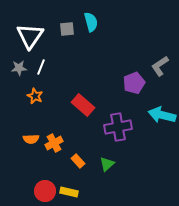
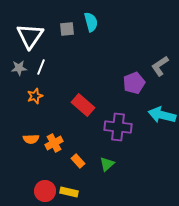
orange star: rotated 28 degrees clockwise
purple cross: rotated 16 degrees clockwise
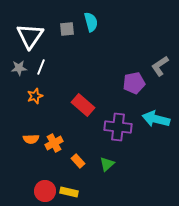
purple pentagon: rotated 10 degrees clockwise
cyan arrow: moved 6 px left, 4 px down
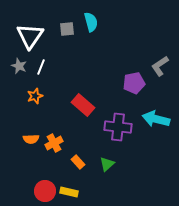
gray star: moved 2 px up; rotated 28 degrees clockwise
orange rectangle: moved 1 px down
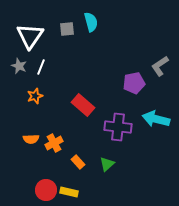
red circle: moved 1 px right, 1 px up
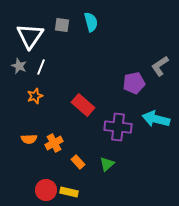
gray square: moved 5 px left, 4 px up; rotated 14 degrees clockwise
orange semicircle: moved 2 px left
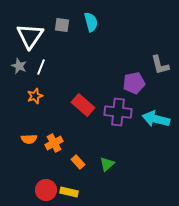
gray L-shape: moved 1 px up; rotated 70 degrees counterclockwise
purple cross: moved 15 px up
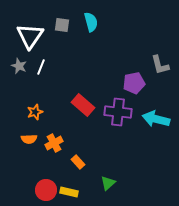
orange star: moved 16 px down
green triangle: moved 1 px right, 19 px down
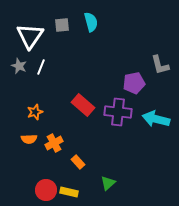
gray square: rotated 14 degrees counterclockwise
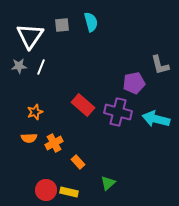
gray star: rotated 28 degrees counterclockwise
purple cross: rotated 8 degrees clockwise
orange semicircle: moved 1 px up
